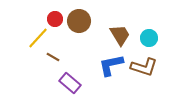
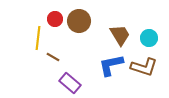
yellow line: rotated 35 degrees counterclockwise
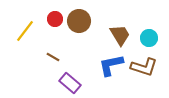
yellow line: moved 13 px left, 7 px up; rotated 30 degrees clockwise
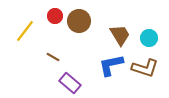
red circle: moved 3 px up
brown L-shape: moved 1 px right, 1 px down
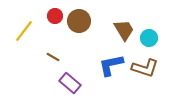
yellow line: moved 1 px left
brown trapezoid: moved 4 px right, 5 px up
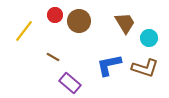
red circle: moved 1 px up
brown trapezoid: moved 1 px right, 7 px up
blue L-shape: moved 2 px left
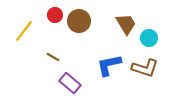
brown trapezoid: moved 1 px right, 1 px down
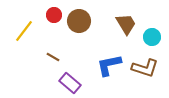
red circle: moved 1 px left
cyan circle: moved 3 px right, 1 px up
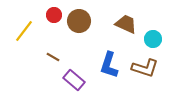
brown trapezoid: rotated 35 degrees counterclockwise
cyan circle: moved 1 px right, 2 px down
blue L-shape: rotated 60 degrees counterclockwise
purple rectangle: moved 4 px right, 3 px up
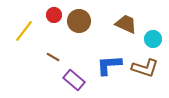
blue L-shape: rotated 68 degrees clockwise
